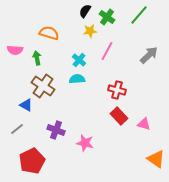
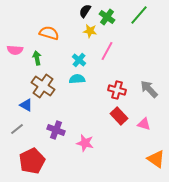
yellow star: rotated 16 degrees clockwise
gray arrow: moved 34 px down; rotated 90 degrees counterclockwise
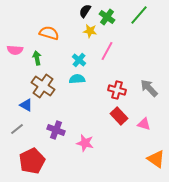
gray arrow: moved 1 px up
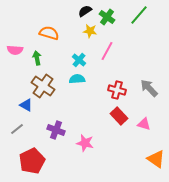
black semicircle: rotated 24 degrees clockwise
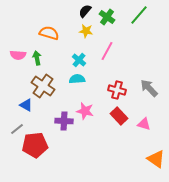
black semicircle: rotated 16 degrees counterclockwise
yellow star: moved 4 px left
pink semicircle: moved 3 px right, 5 px down
purple cross: moved 8 px right, 9 px up; rotated 18 degrees counterclockwise
pink star: moved 32 px up
red pentagon: moved 3 px right, 16 px up; rotated 20 degrees clockwise
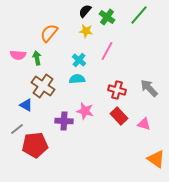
orange semicircle: rotated 66 degrees counterclockwise
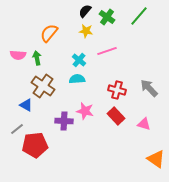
green line: moved 1 px down
pink line: rotated 42 degrees clockwise
red rectangle: moved 3 px left
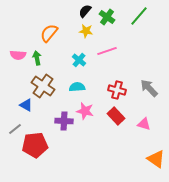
cyan semicircle: moved 8 px down
gray line: moved 2 px left
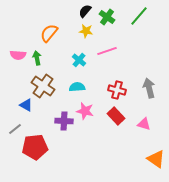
gray arrow: rotated 30 degrees clockwise
red pentagon: moved 2 px down
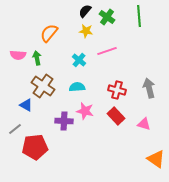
green line: rotated 45 degrees counterclockwise
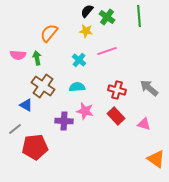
black semicircle: moved 2 px right
gray arrow: rotated 36 degrees counterclockwise
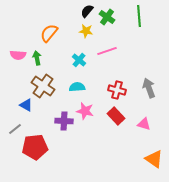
gray arrow: rotated 30 degrees clockwise
orange triangle: moved 2 px left
